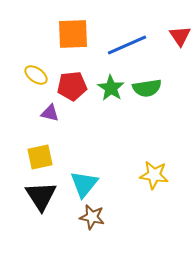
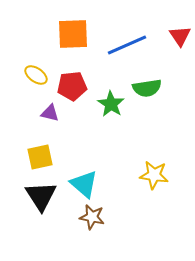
green star: moved 16 px down
cyan triangle: rotated 28 degrees counterclockwise
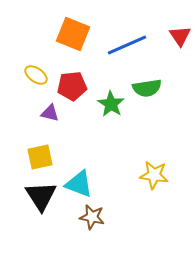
orange square: rotated 24 degrees clockwise
cyan triangle: moved 5 px left; rotated 20 degrees counterclockwise
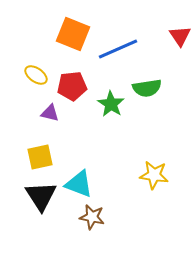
blue line: moved 9 px left, 4 px down
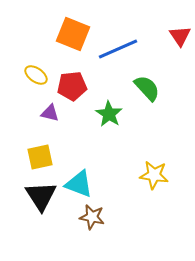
green semicircle: rotated 124 degrees counterclockwise
green star: moved 2 px left, 10 px down
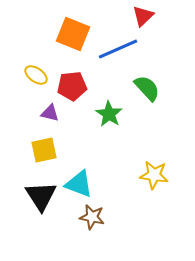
red triangle: moved 37 px left, 20 px up; rotated 20 degrees clockwise
yellow square: moved 4 px right, 7 px up
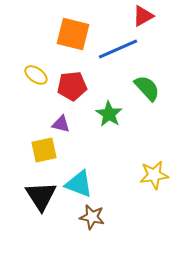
red triangle: rotated 15 degrees clockwise
orange square: rotated 8 degrees counterclockwise
purple triangle: moved 11 px right, 11 px down
yellow star: rotated 16 degrees counterclockwise
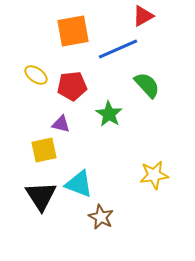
orange square: moved 3 px up; rotated 24 degrees counterclockwise
green semicircle: moved 3 px up
brown star: moved 9 px right; rotated 15 degrees clockwise
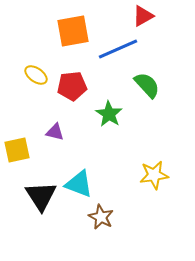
purple triangle: moved 6 px left, 8 px down
yellow square: moved 27 px left
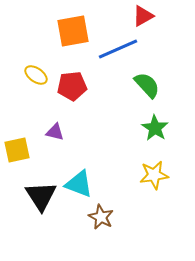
green star: moved 46 px right, 14 px down
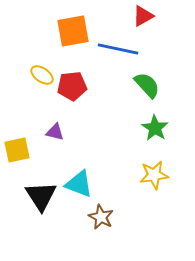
blue line: rotated 36 degrees clockwise
yellow ellipse: moved 6 px right
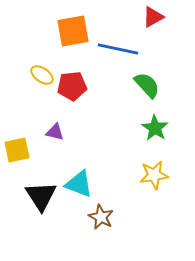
red triangle: moved 10 px right, 1 px down
